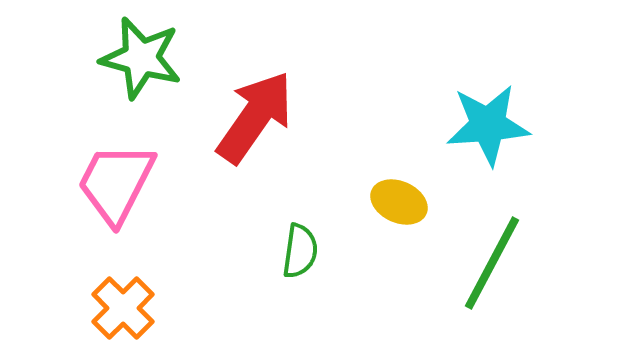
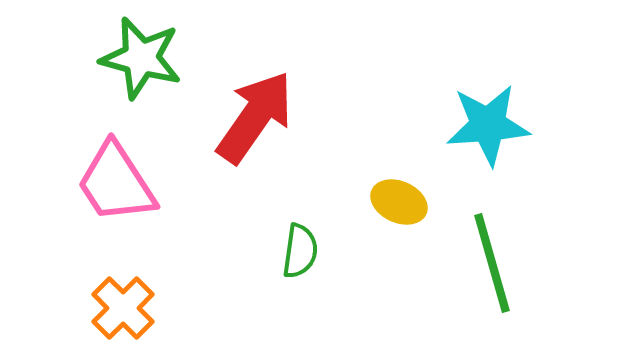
pink trapezoid: rotated 60 degrees counterclockwise
green line: rotated 44 degrees counterclockwise
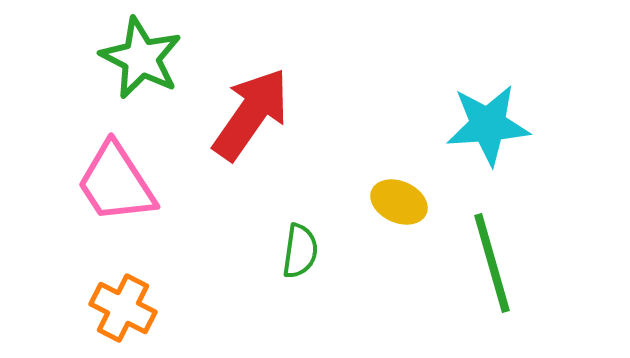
green star: rotated 12 degrees clockwise
red arrow: moved 4 px left, 3 px up
orange cross: rotated 18 degrees counterclockwise
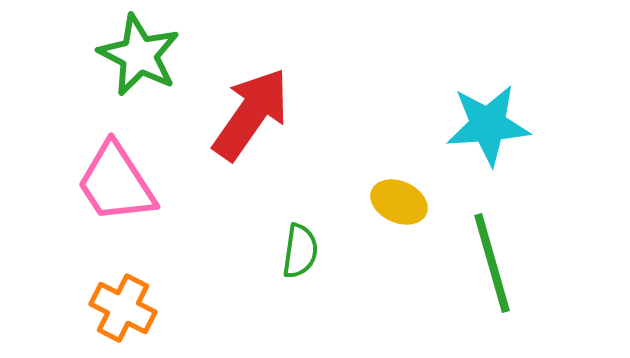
green star: moved 2 px left, 3 px up
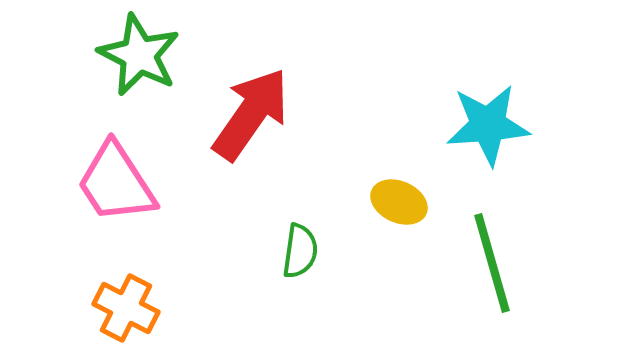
orange cross: moved 3 px right
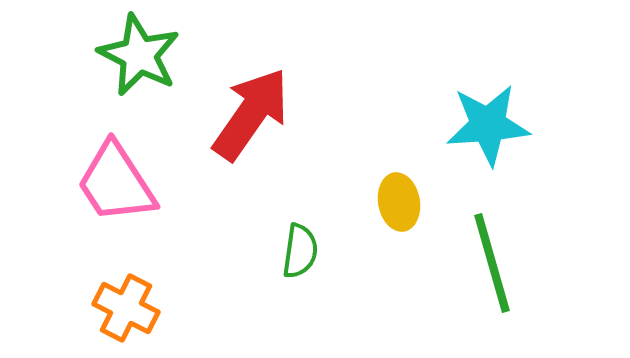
yellow ellipse: rotated 56 degrees clockwise
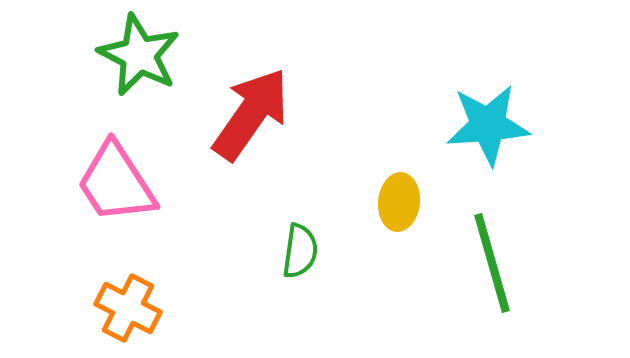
yellow ellipse: rotated 16 degrees clockwise
orange cross: moved 2 px right
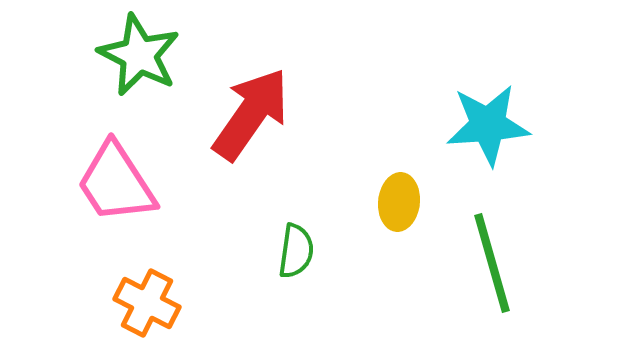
green semicircle: moved 4 px left
orange cross: moved 19 px right, 5 px up
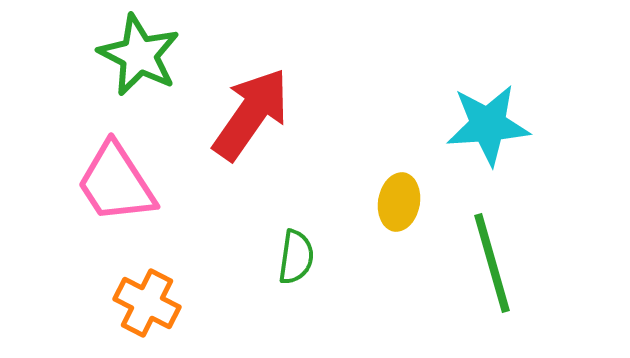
yellow ellipse: rotated 4 degrees clockwise
green semicircle: moved 6 px down
